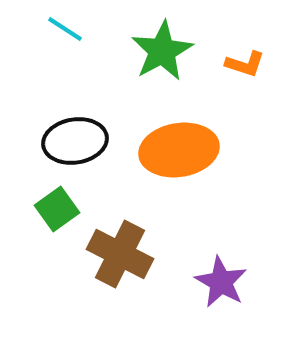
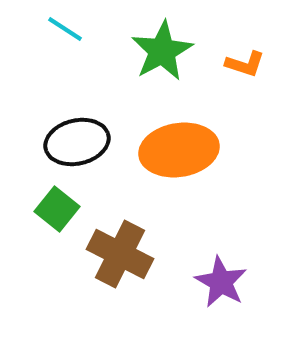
black ellipse: moved 2 px right, 1 px down; rotated 4 degrees counterclockwise
green square: rotated 15 degrees counterclockwise
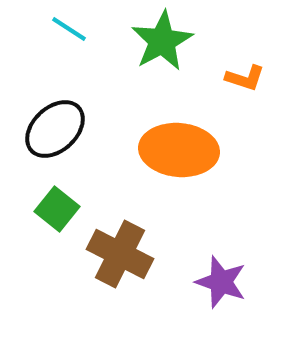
cyan line: moved 4 px right
green star: moved 10 px up
orange L-shape: moved 14 px down
black ellipse: moved 22 px left, 13 px up; rotated 30 degrees counterclockwise
orange ellipse: rotated 14 degrees clockwise
purple star: rotated 10 degrees counterclockwise
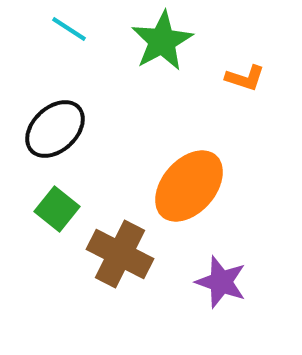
orange ellipse: moved 10 px right, 36 px down; rotated 54 degrees counterclockwise
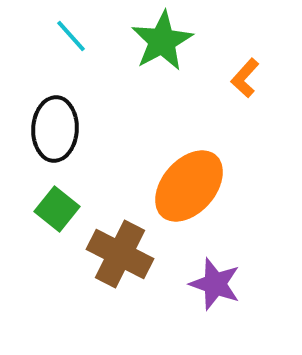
cyan line: moved 2 px right, 7 px down; rotated 15 degrees clockwise
orange L-shape: rotated 114 degrees clockwise
black ellipse: rotated 44 degrees counterclockwise
purple star: moved 6 px left, 2 px down
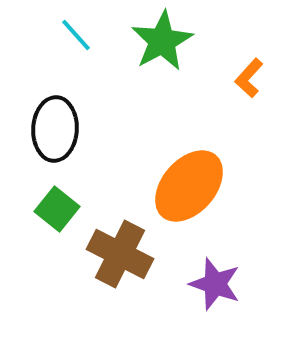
cyan line: moved 5 px right, 1 px up
orange L-shape: moved 4 px right
